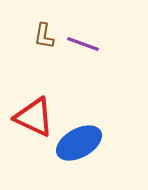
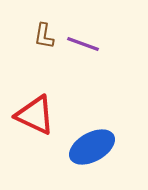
red triangle: moved 1 px right, 2 px up
blue ellipse: moved 13 px right, 4 px down
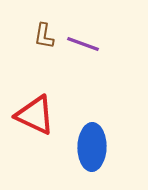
blue ellipse: rotated 60 degrees counterclockwise
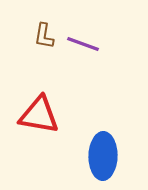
red triangle: moved 4 px right; rotated 15 degrees counterclockwise
blue ellipse: moved 11 px right, 9 px down
